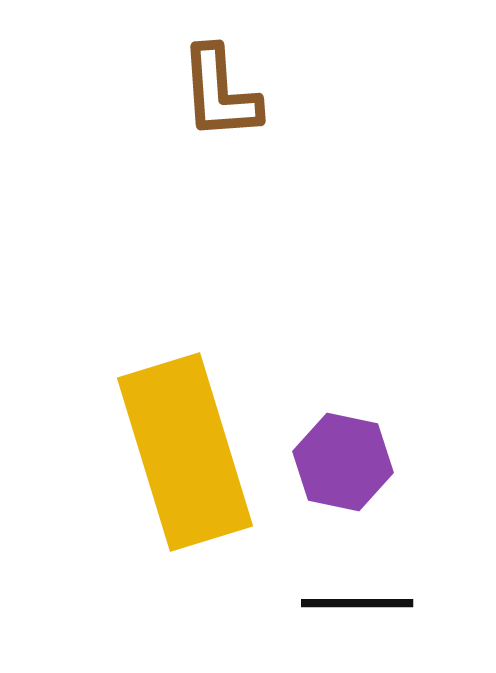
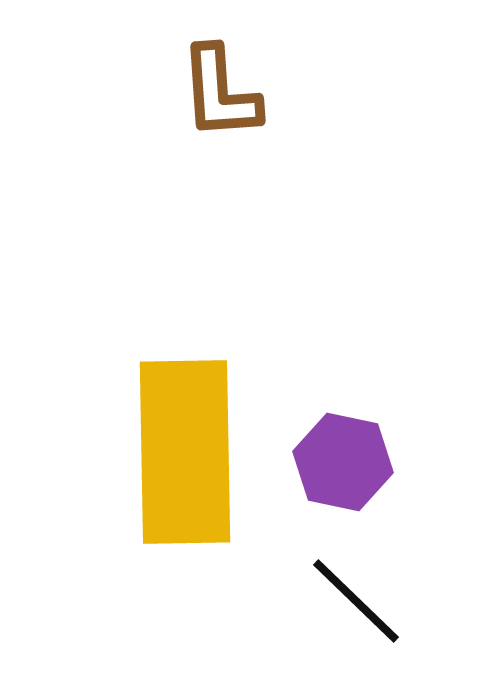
yellow rectangle: rotated 16 degrees clockwise
black line: moved 1 px left, 2 px up; rotated 44 degrees clockwise
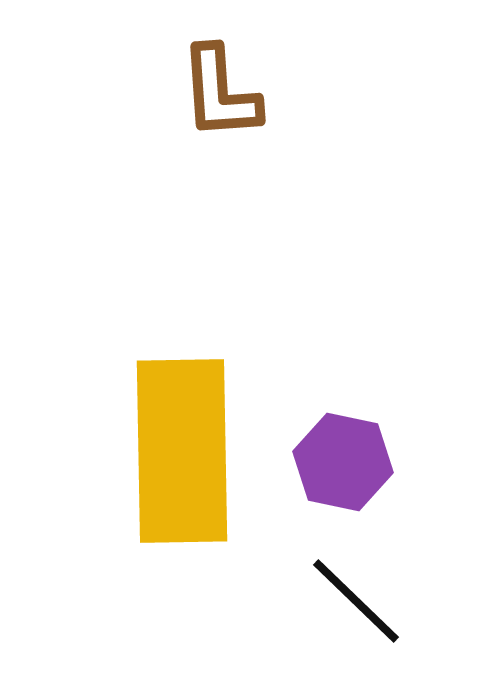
yellow rectangle: moved 3 px left, 1 px up
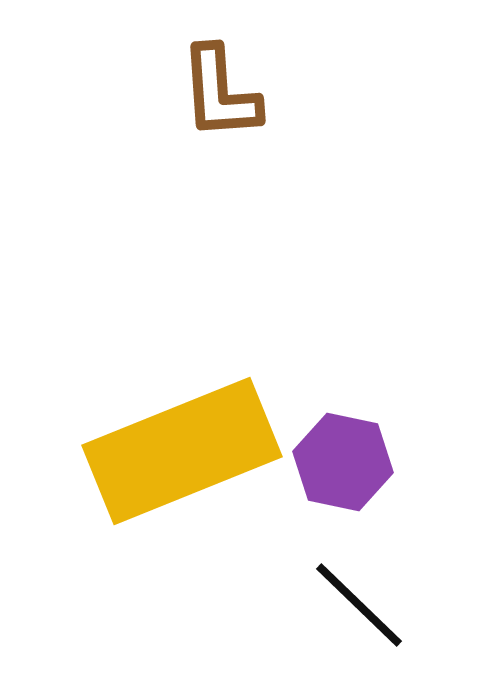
yellow rectangle: rotated 69 degrees clockwise
black line: moved 3 px right, 4 px down
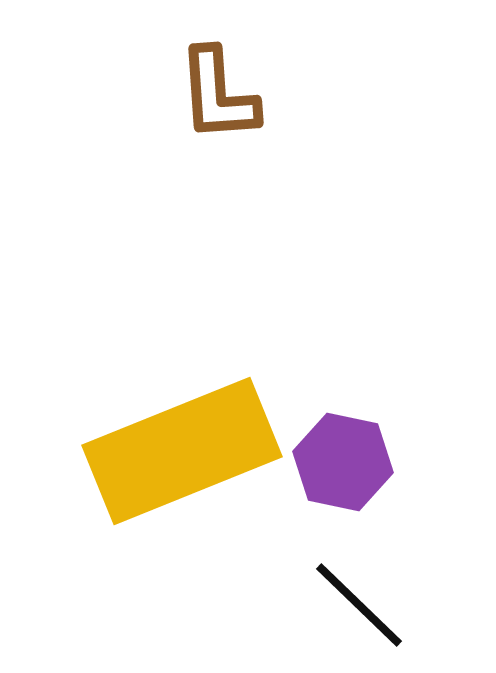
brown L-shape: moved 2 px left, 2 px down
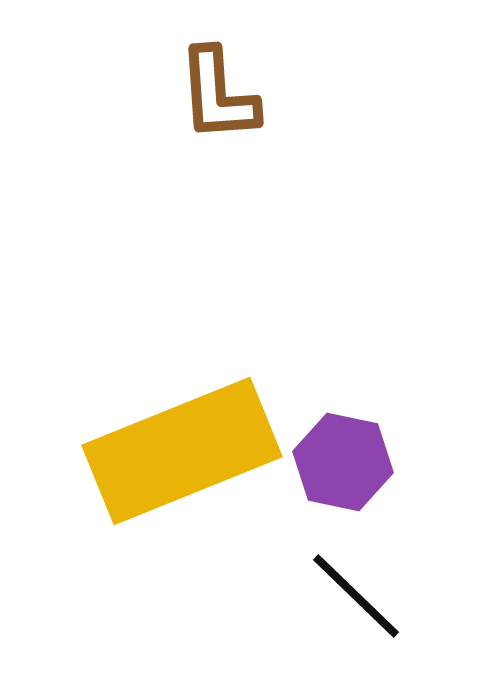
black line: moved 3 px left, 9 px up
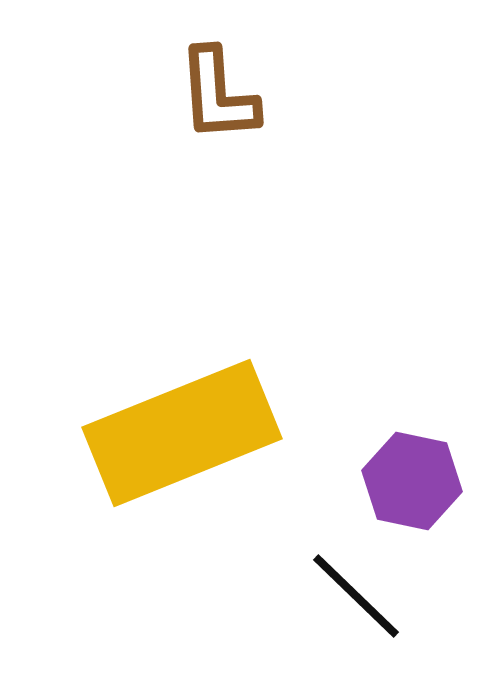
yellow rectangle: moved 18 px up
purple hexagon: moved 69 px right, 19 px down
